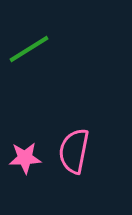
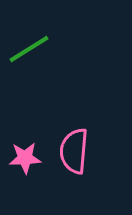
pink semicircle: rotated 6 degrees counterclockwise
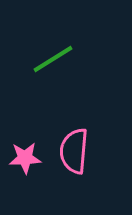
green line: moved 24 px right, 10 px down
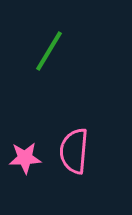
green line: moved 4 px left, 8 px up; rotated 27 degrees counterclockwise
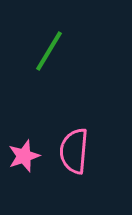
pink star: moved 1 px left, 2 px up; rotated 16 degrees counterclockwise
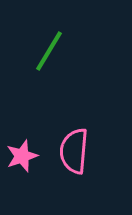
pink star: moved 2 px left
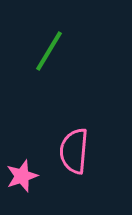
pink star: moved 20 px down
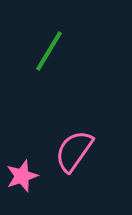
pink semicircle: rotated 30 degrees clockwise
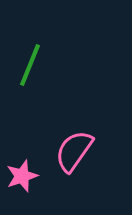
green line: moved 19 px left, 14 px down; rotated 9 degrees counterclockwise
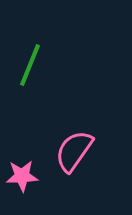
pink star: rotated 16 degrees clockwise
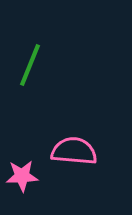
pink semicircle: rotated 60 degrees clockwise
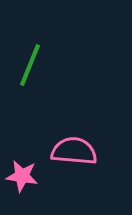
pink star: rotated 12 degrees clockwise
